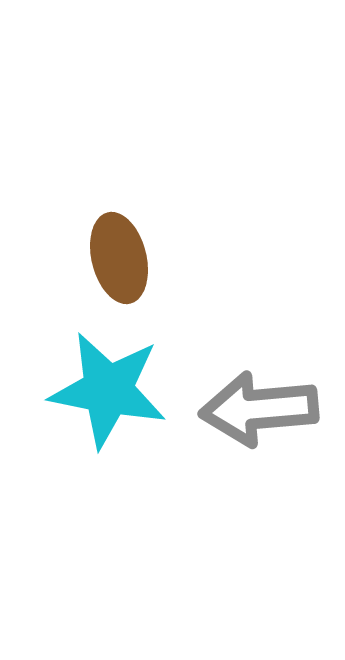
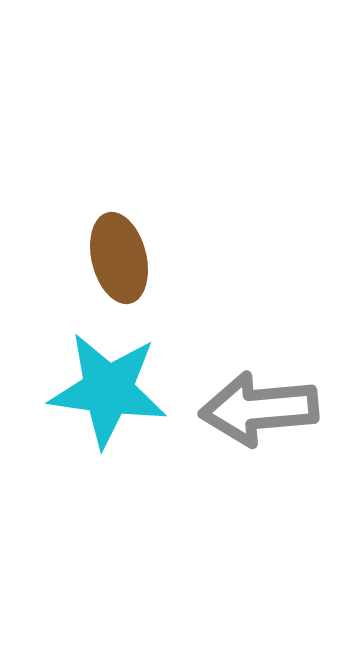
cyan star: rotated 3 degrees counterclockwise
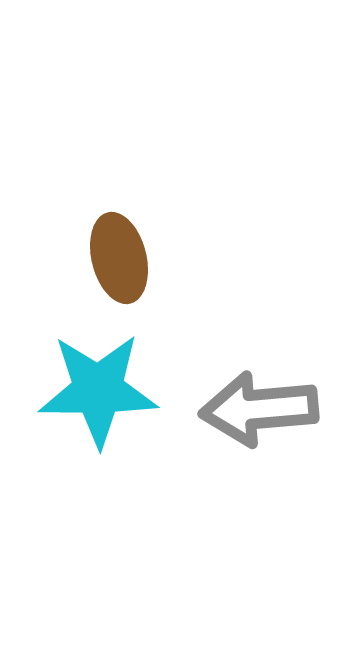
cyan star: moved 10 px left; rotated 8 degrees counterclockwise
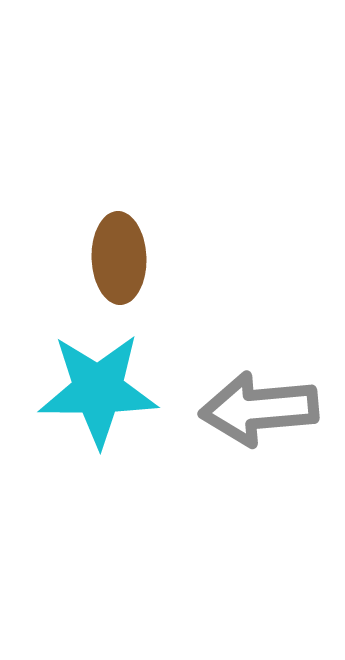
brown ellipse: rotated 12 degrees clockwise
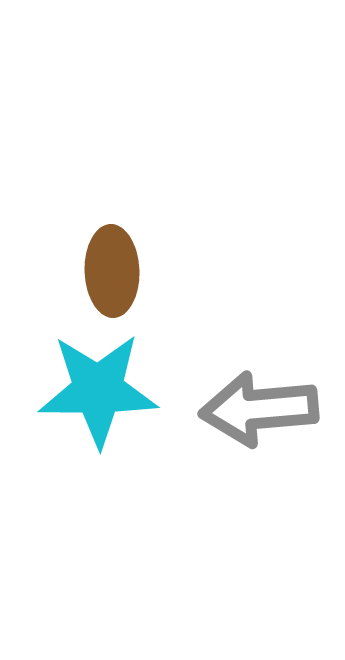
brown ellipse: moved 7 px left, 13 px down
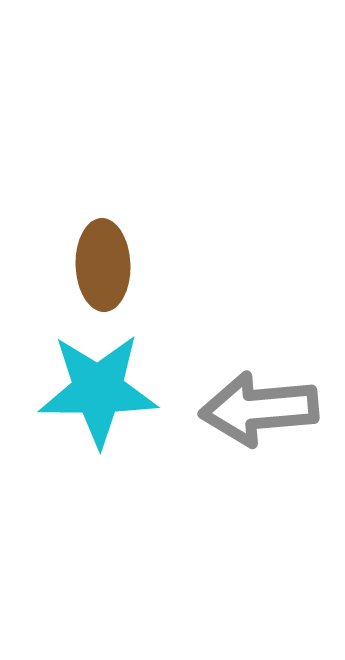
brown ellipse: moved 9 px left, 6 px up
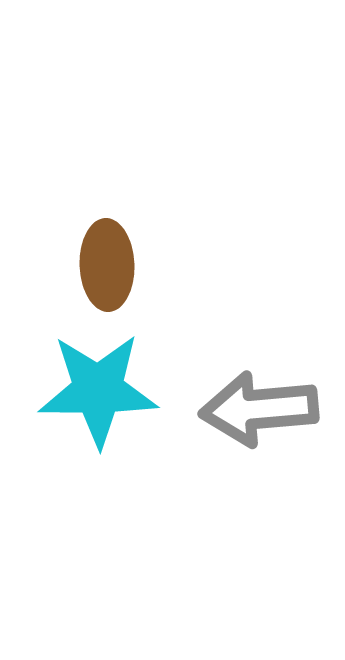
brown ellipse: moved 4 px right
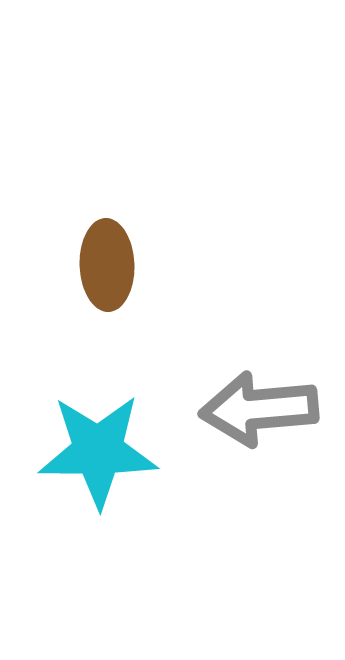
cyan star: moved 61 px down
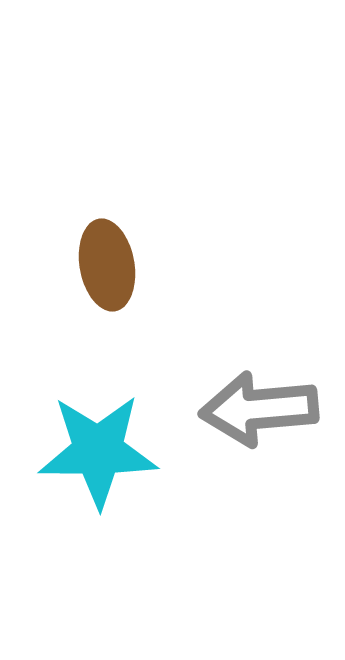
brown ellipse: rotated 8 degrees counterclockwise
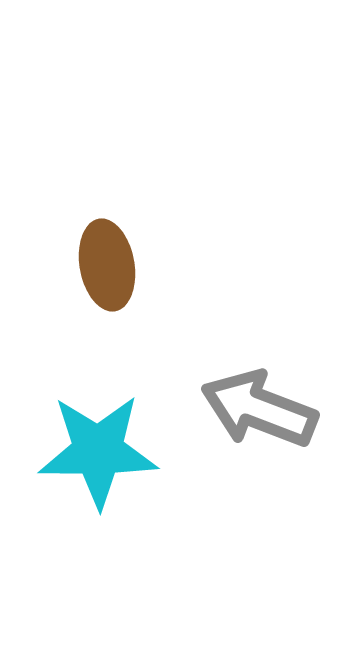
gray arrow: rotated 26 degrees clockwise
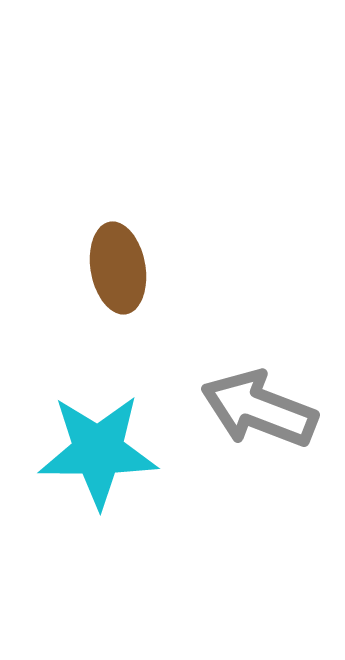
brown ellipse: moved 11 px right, 3 px down
